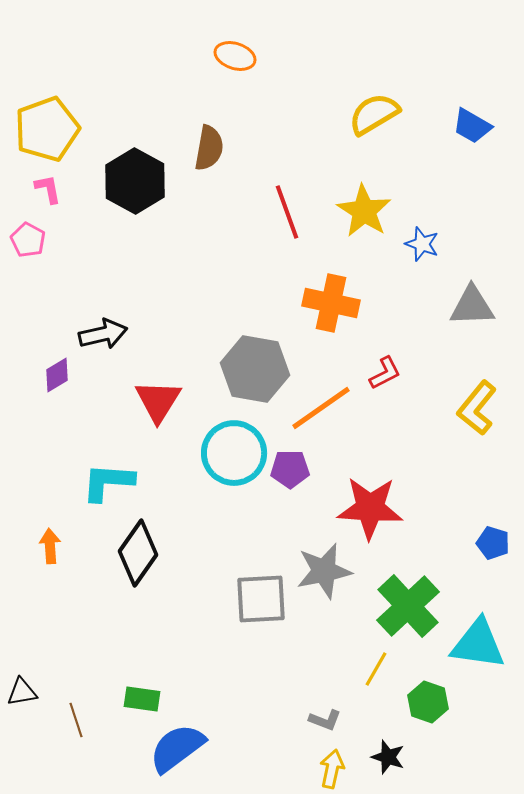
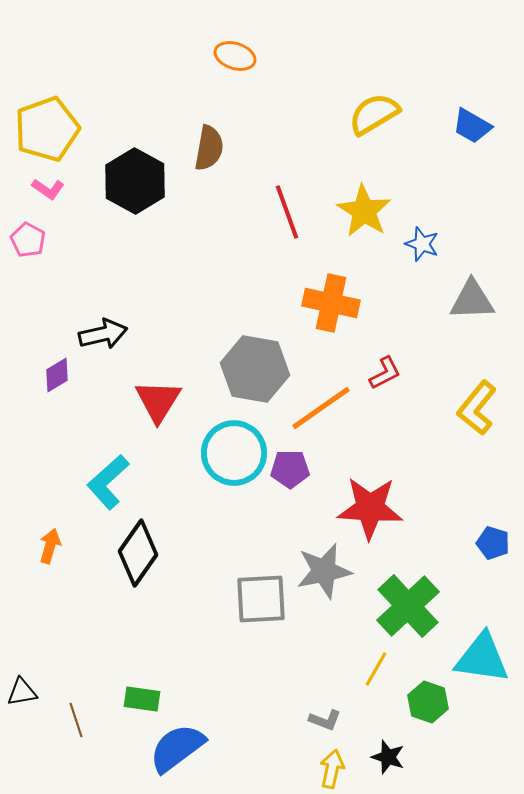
pink L-shape: rotated 136 degrees clockwise
gray triangle: moved 6 px up
cyan L-shape: rotated 46 degrees counterclockwise
orange arrow: rotated 20 degrees clockwise
cyan triangle: moved 4 px right, 14 px down
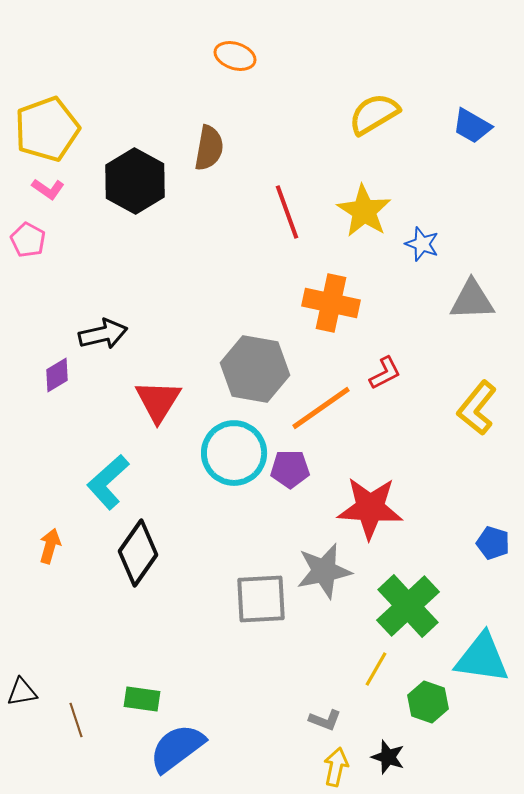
yellow arrow: moved 4 px right, 2 px up
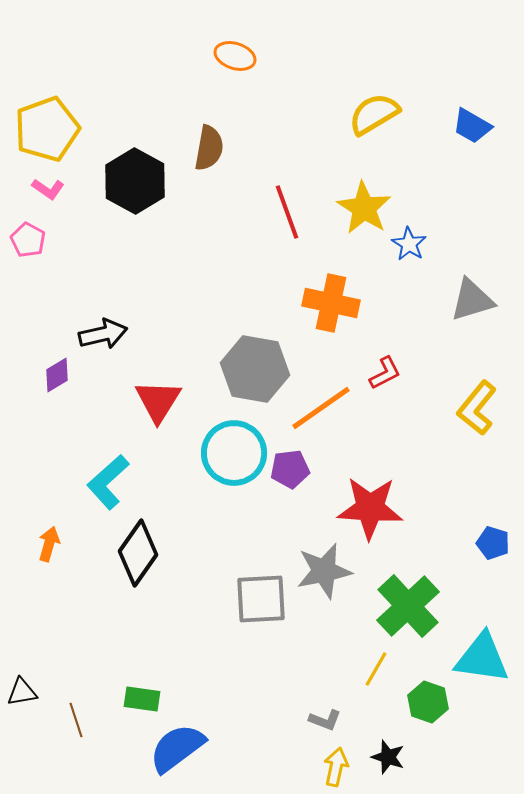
yellow star: moved 3 px up
blue star: moved 13 px left; rotated 12 degrees clockwise
gray triangle: rotated 15 degrees counterclockwise
purple pentagon: rotated 6 degrees counterclockwise
orange arrow: moved 1 px left, 2 px up
